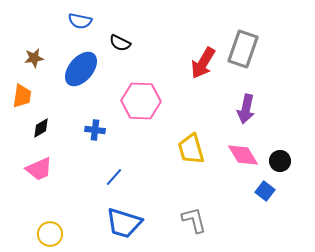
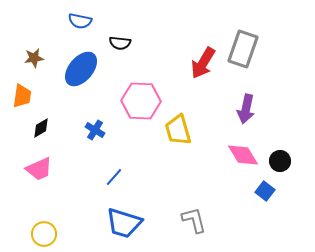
black semicircle: rotated 20 degrees counterclockwise
blue cross: rotated 24 degrees clockwise
yellow trapezoid: moved 13 px left, 19 px up
yellow circle: moved 6 px left
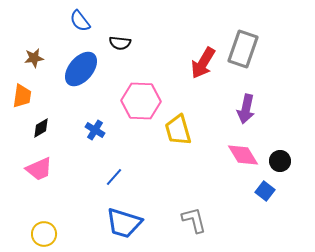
blue semicircle: rotated 40 degrees clockwise
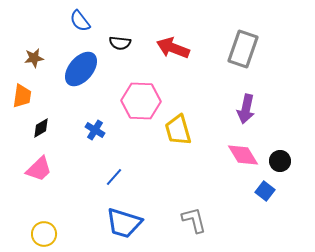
red arrow: moved 30 px left, 15 px up; rotated 80 degrees clockwise
pink trapezoid: rotated 20 degrees counterclockwise
